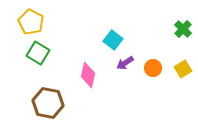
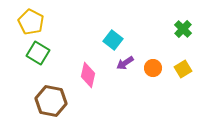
brown hexagon: moved 3 px right, 2 px up
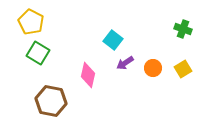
green cross: rotated 24 degrees counterclockwise
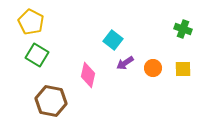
green square: moved 1 px left, 2 px down
yellow square: rotated 30 degrees clockwise
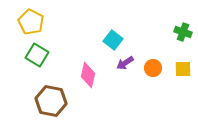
green cross: moved 3 px down
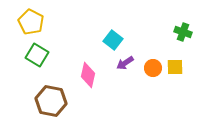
yellow square: moved 8 px left, 2 px up
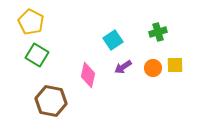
green cross: moved 25 px left; rotated 36 degrees counterclockwise
cyan square: rotated 18 degrees clockwise
purple arrow: moved 2 px left, 4 px down
yellow square: moved 2 px up
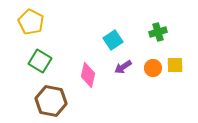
green square: moved 3 px right, 6 px down
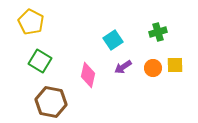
brown hexagon: moved 1 px down
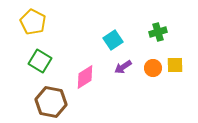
yellow pentagon: moved 2 px right
pink diamond: moved 3 px left, 2 px down; rotated 45 degrees clockwise
